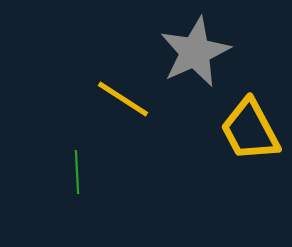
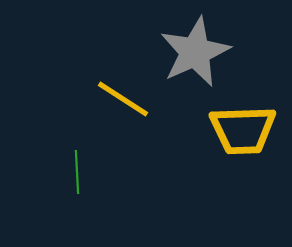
yellow trapezoid: moved 7 px left; rotated 64 degrees counterclockwise
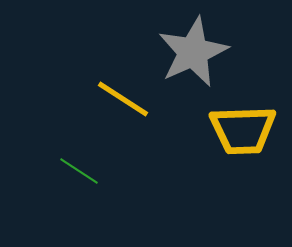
gray star: moved 2 px left
green line: moved 2 px right, 1 px up; rotated 54 degrees counterclockwise
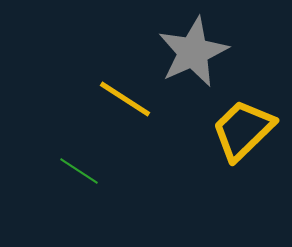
yellow line: moved 2 px right
yellow trapezoid: rotated 138 degrees clockwise
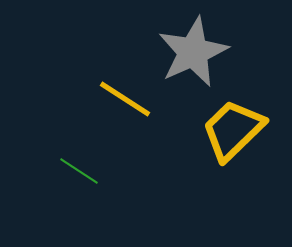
yellow trapezoid: moved 10 px left
